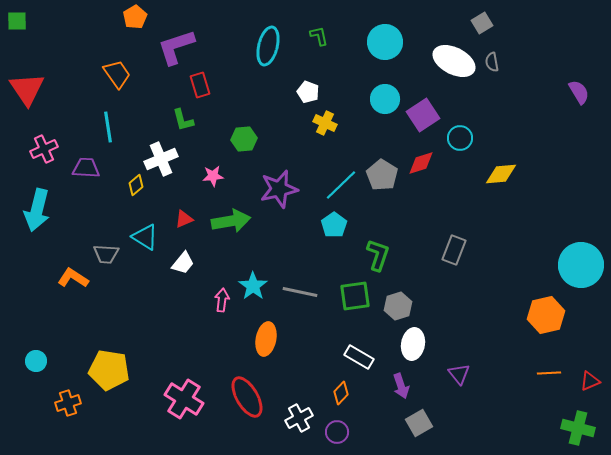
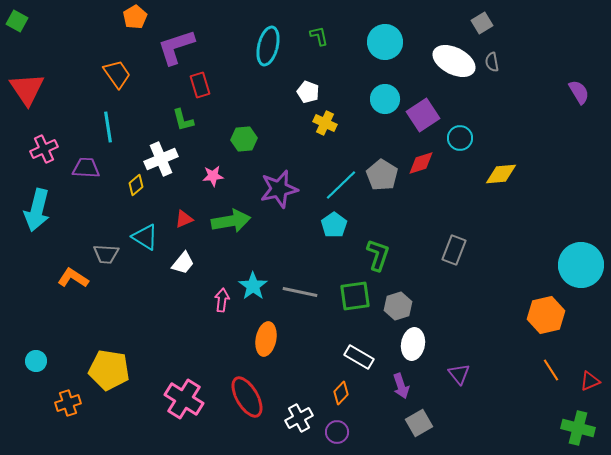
green square at (17, 21): rotated 30 degrees clockwise
orange line at (549, 373): moved 2 px right, 3 px up; rotated 60 degrees clockwise
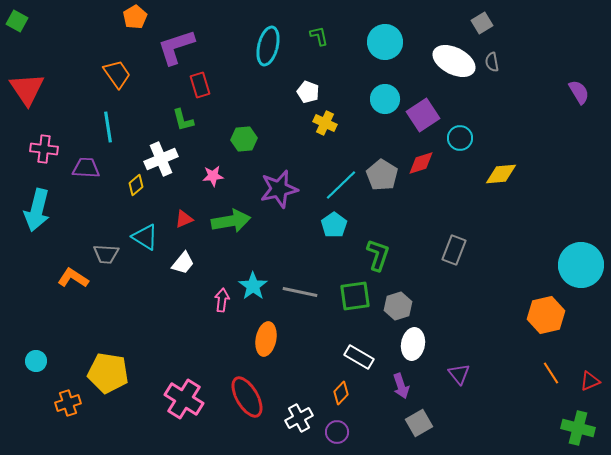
pink cross at (44, 149): rotated 32 degrees clockwise
yellow pentagon at (109, 370): moved 1 px left, 3 px down
orange line at (551, 370): moved 3 px down
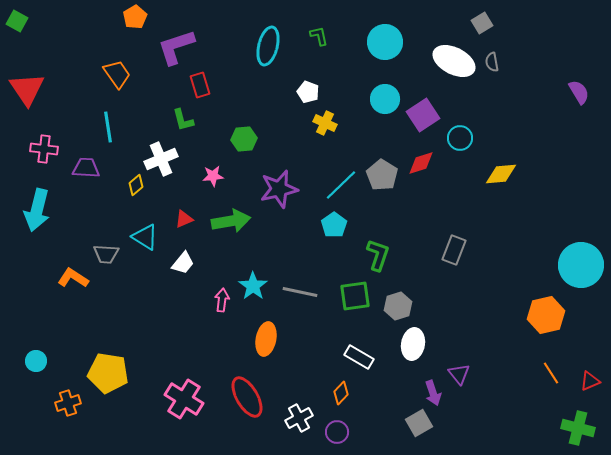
purple arrow at (401, 386): moved 32 px right, 7 px down
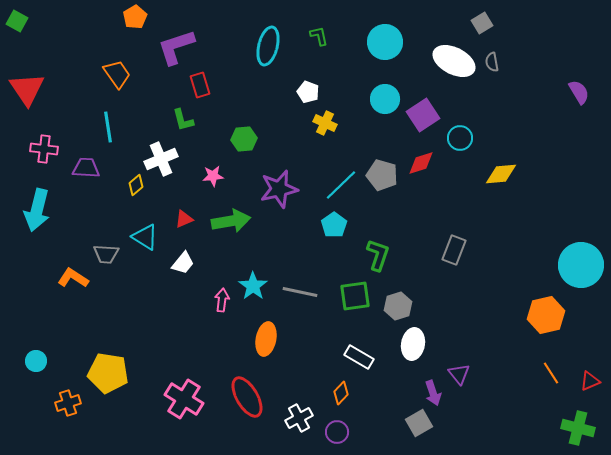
gray pentagon at (382, 175): rotated 16 degrees counterclockwise
